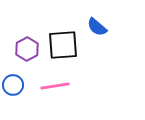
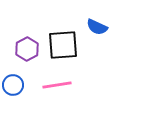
blue semicircle: rotated 15 degrees counterclockwise
pink line: moved 2 px right, 1 px up
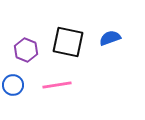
blue semicircle: moved 13 px right, 11 px down; rotated 135 degrees clockwise
black square: moved 5 px right, 3 px up; rotated 16 degrees clockwise
purple hexagon: moved 1 px left, 1 px down; rotated 10 degrees counterclockwise
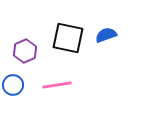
blue semicircle: moved 4 px left, 3 px up
black square: moved 4 px up
purple hexagon: moved 1 px left, 1 px down; rotated 15 degrees clockwise
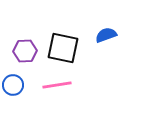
black square: moved 5 px left, 10 px down
purple hexagon: rotated 20 degrees clockwise
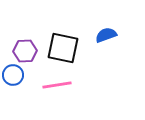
blue circle: moved 10 px up
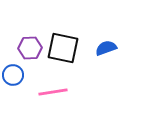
blue semicircle: moved 13 px down
purple hexagon: moved 5 px right, 3 px up
pink line: moved 4 px left, 7 px down
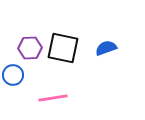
pink line: moved 6 px down
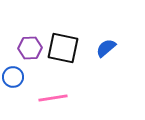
blue semicircle: rotated 20 degrees counterclockwise
blue circle: moved 2 px down
